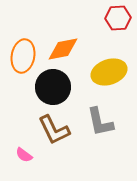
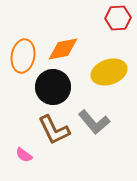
gray L-shape: moved 6 px left; rotated 28 degrees counterclockwise
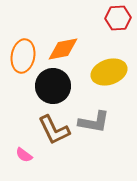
black circle: moved 1 px up
gray L-shape: rotated 40 degrees counterclockwise
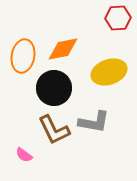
black circle: moved 1 px right, 2 px down
